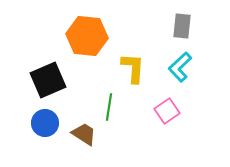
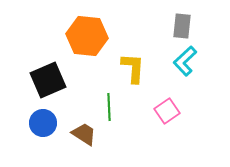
cyan L-shape: moved 5 px right, 6 px up
green line: rotated 12 degrees counterclockwise
blue circle: moved 2 px left
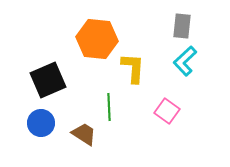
orange hexagon: moved 10 px right, 3 px down
pink square: rotated 20 degrees counterclockwise
blue circle: moved 2 px left
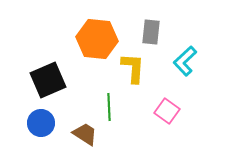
gray rectangle: moved 31 px left, 6 px down
brown trapezoid: moved 1 px right
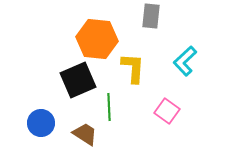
gray rectangle: moved 16 px up
black square: moved 30 px right
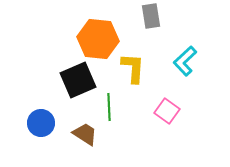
gray rectangle: rotated 15 degrees counterclockwise
orange hexagon: moved 1 px right
